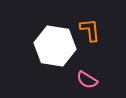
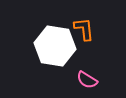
orange L-shape: moved 6 px left, 1 px up
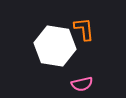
pink semicircle: moved 5 px left, 4 px down; rotated 45 degrees counterclockwise
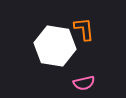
pink semicircle: moved 2 px right, 1 px up
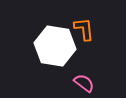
pink semicircle: rotated 130 degrees counterclockwise
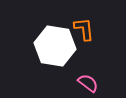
pink semicircle: moved 4 px right
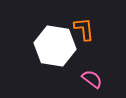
pink semicircle: moved 4 px right, 4 px up
